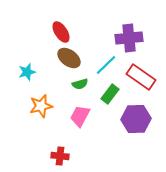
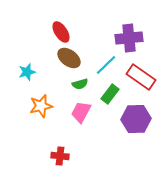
pink trapezoid: moved 1 px right, 4 px up
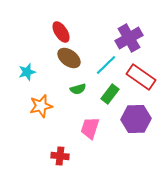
purple cross: rotated 24 degrees counterclockwise
green semicircle: moved 2 px left, 5 px down
pink trapezoid: moved 9 px right, 16 px down; rotated 10 degrees counterclockwise
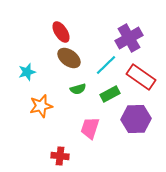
green rectangle: rotated 24 degrees clockwise
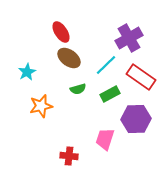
cyan star: rotated 12 degrees counterclockwise
pink trapezoid: moved 15 px right, 11 px down
red cross: moved 9 px right
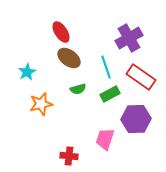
cyan line: moved 2 px down; rotated 65 degrees counterclockwise
orange star: moved 2 px up
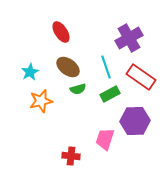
brown ellipse: moved 1 px left, 9 px down
cyan star: moved 3 px right
orange star: moved 3 px up
purple hexagon: moved 1 px left, 2 px down
red cross: moved 2 px right
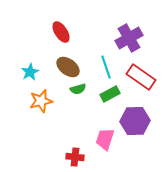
red cross: moved 4 px right, 1 px down
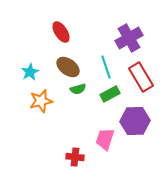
red rectangle: rotated 24 degrees clockwise
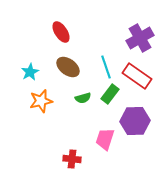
purple cross: moved 11 px right
red rectangle: moved 4 px left, 1 px up; rotated 24 degrees counterclockwise
green semicircle: moved 5 px right, 9 px down
green rectangle: rotated 24 degrees counterclockwise
red cross: moved 3 px left, 2 px down
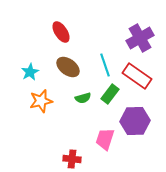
cyan line: moved 1 px left, 2 px up
